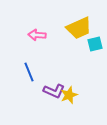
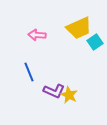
cyan square: moved 2 px up; rotated 21 degrees counterclockwise
yellow star: rotated 24 degrees counterclockwise
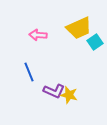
pink arrow: moved 1 px right
yellow star: rotated 12 degrees counterclockwise
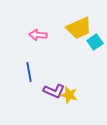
blue line: rotated 12 degrees clockwise
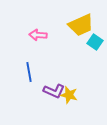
yellow trapezoid: moved 2 px right, 3 px up
cyan square: rotated 21 degrees counterclockwise
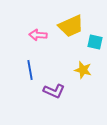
yellow trapezoid: moved 10 px left, 1 px down
cyan square: rotated 21 degrees counterclockwise
blue line: moved 1 px right, 2 px up
yellow star: moved 14 px right, 25 px up
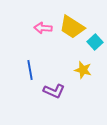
yellow trapezoid: moved 1 px right, 1 px down; rotated 56 degrees clockwise
pink arrow: moved 5 px right, 7 px up
cyan square: rotated 35 degrees clockwise
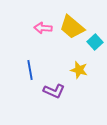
yellow trapezoid: rotated 8 degrees clockwise
yellow star: moved 4 px left
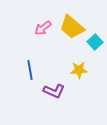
pink arrow: rotated 42 degrees counterclockwise
yellow star: rotated 18 degrees counterclockwise
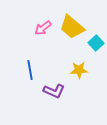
cyan square: moved 1 px right, 1 px down
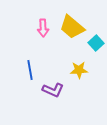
pink arrow: rotated 54 degrees counterclockwise
purple L-shape: moved 1 px left, 1 px up
